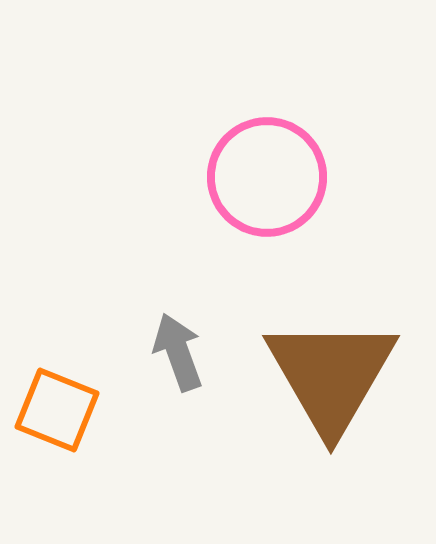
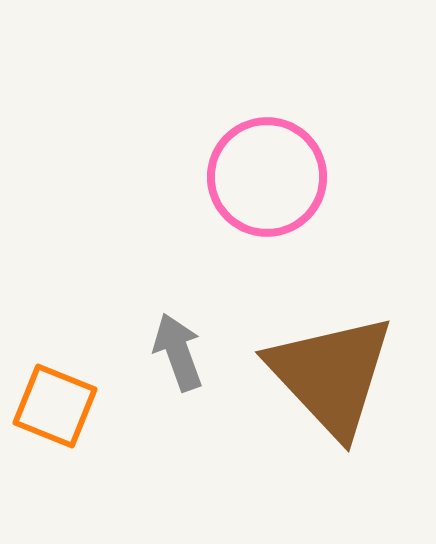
brown triangle: rotated 13 degrees counterclockwise
orange square: moved 2 px left, 4 px up
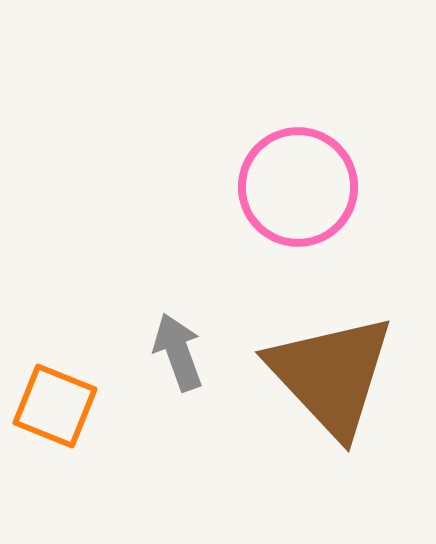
pink circle: moved 31 px right, 10 px down
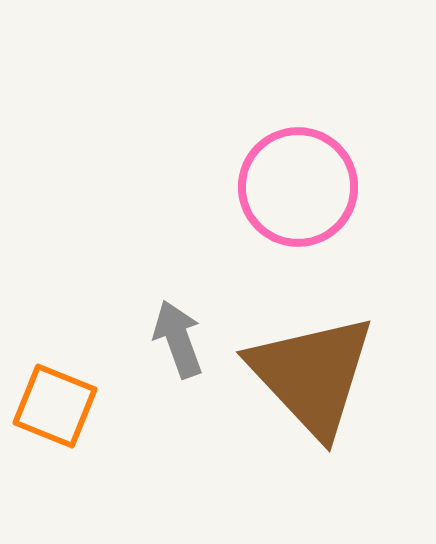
gray arrow: moved 13 px up
brown triangle: moved 19 px left
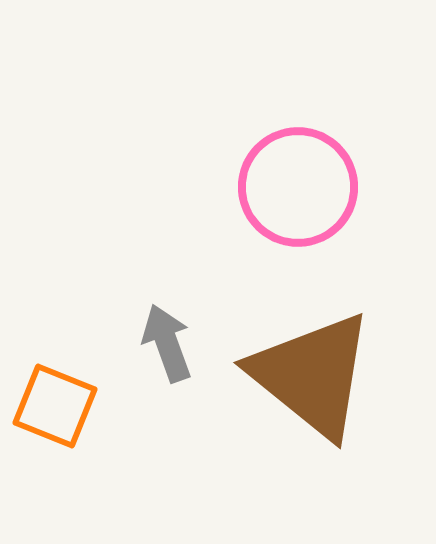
gray arrow: moved 11 px left, 4 px down
brown triangle: rotated 8 degrees counterclockwise
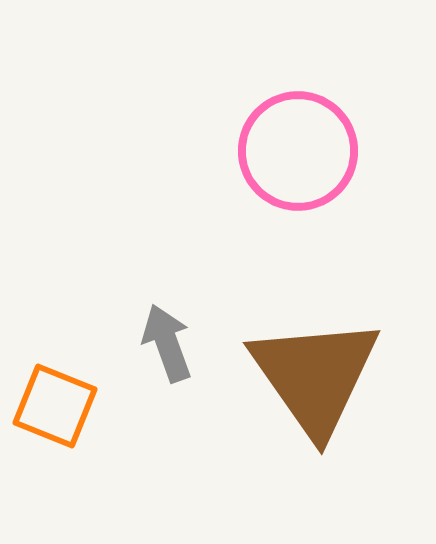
pink circle: moved 36 px up
brown triangle: moved 3 px right, 1 px down; rotated 16 degrees clockwise
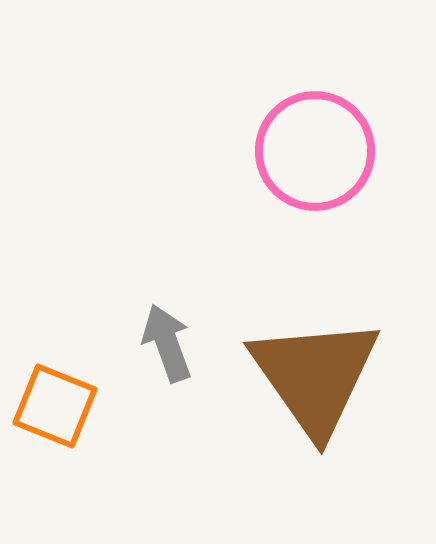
pink circle: moved 17 px right
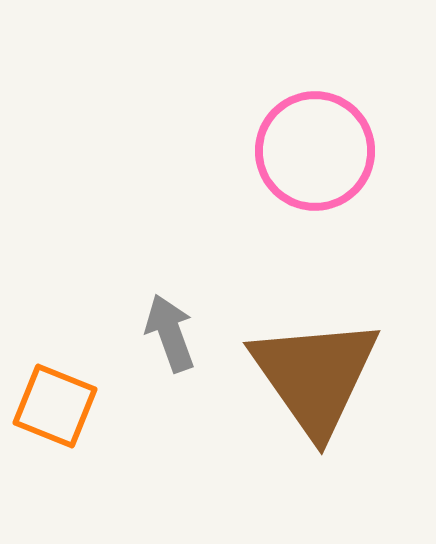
gray arrow: moved 3 px right, 10 px up
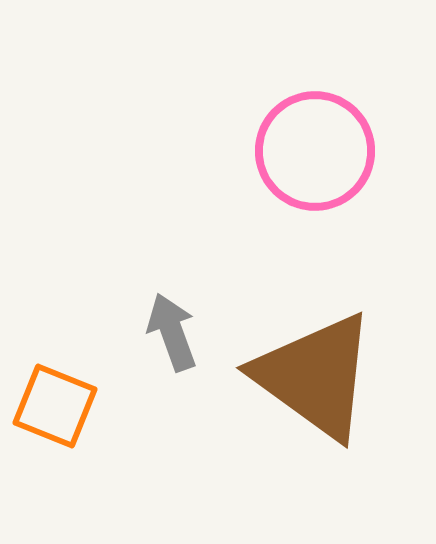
gray arrow: moved 2 px right, 1 px up
brown triangle: rotated 19 degrees counterclockwise
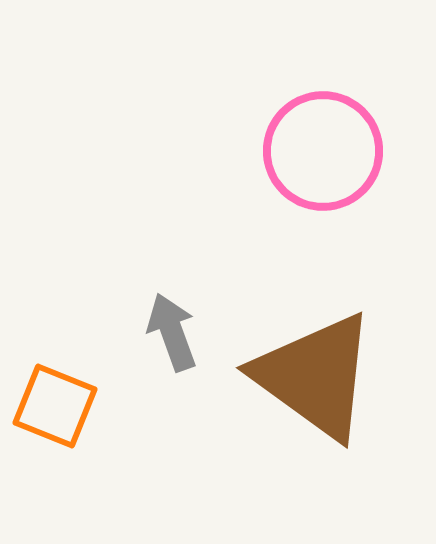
pink circle: moved 8 px right
